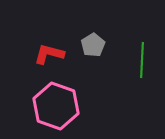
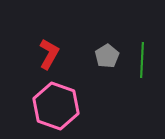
gray pentagon: moved 14 px right, 11 px down
red L-shape: rotated 104 degrees clockwise
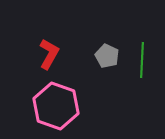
gray pentagon: rotated 15 degrees counterclockwise
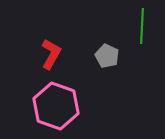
red L-shape: moved 2 px right
green line: moved 34 px up
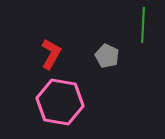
green line: moved 1 px right, 1 px up
pink hexagon: moved 4 px right, 4 px up; rotated 9 degrees counterclockwise
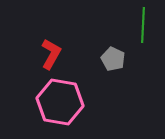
gray pentagon: moved 6 px right, 3 px down
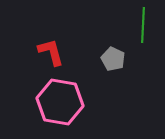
red L-shape: moved 2 px up; rotated 44 degrees counterclockwise
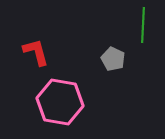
red L-shape: moved 15 px left
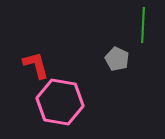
red L-shape: moved 13 px down
gray pentagon: moved 4 px right
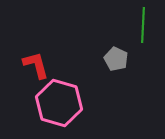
gray pentagon: moved 1 px left
pink hexagon: moved 1 px left, 1 px down; rotated 6 degrees clockwise
